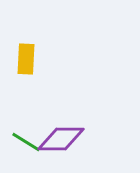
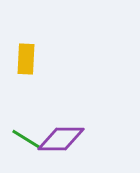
green line: moved 3 px up
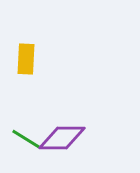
purple diamond: moved 1 px right, 1 px up
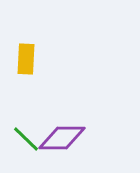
green line: rotated 12 degrees clockwise
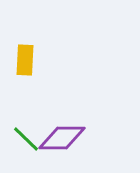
yellow rectangle: moved 1 px left, 1 px down
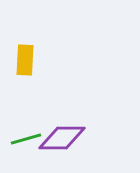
green line: rotated 60 degrees counterclockwise
